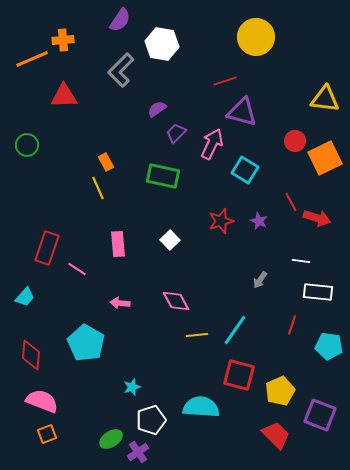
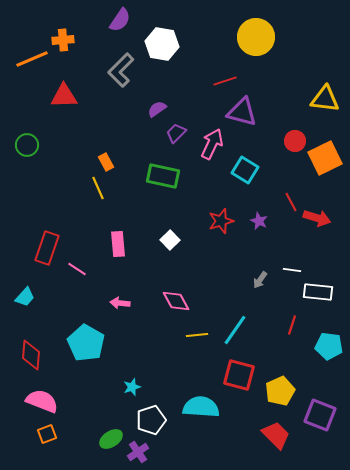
white line at (301, 261): moved 9 px left, 9 px down
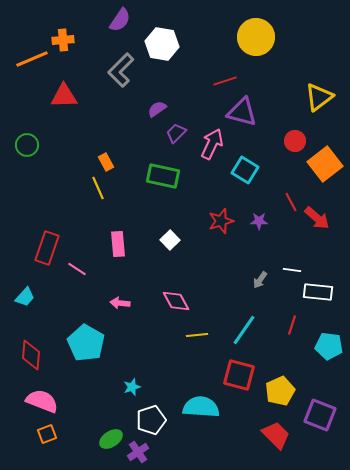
yellow triangle at (325, 99): moved 6 px left, 2 px up; rotated 44 degrees counterclockwise
orange square at (325, 158): moved 6 px down; rotated 12 degrees counterclockwise
red arrow at (317, 218): rotated 24 degrees clockwise
purple star at (259, 221): rotated 24 degrees counterclockwise
cyan line at (235, 330): moved 9 px right
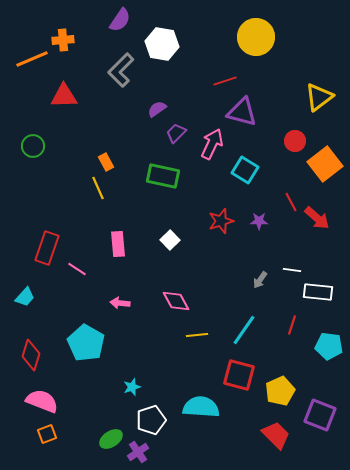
green circle at (27, 145): moved 6 px right, 1 px down
red diamond at (31, 355): rotated 12 degrees clockwise
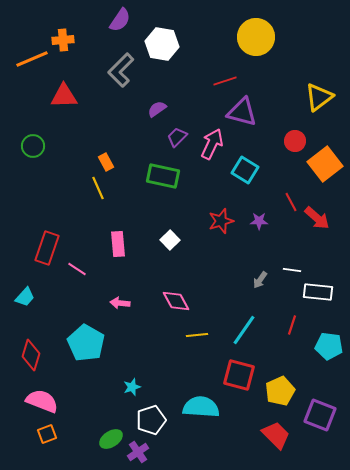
purple trapezoid at (176, 133): moved 1 px right, 4 px down
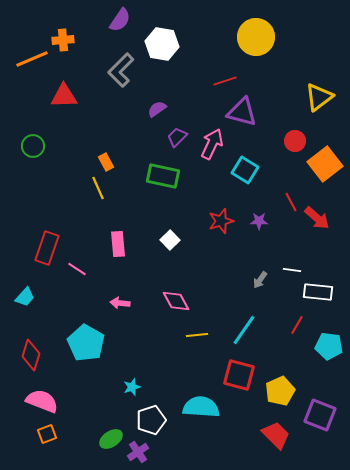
red line at (292, 325): moved 5 px right; rotated 12 degrees clockwise
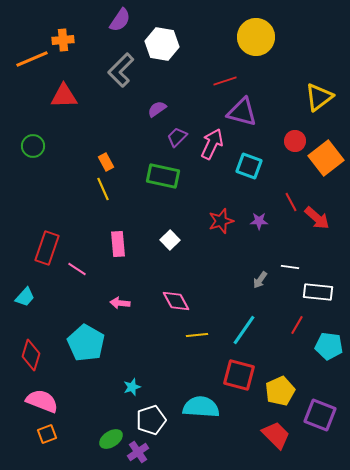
orange square at (325, 164): moved 1 px right, 6 px up
cyan square at (245, 170): moved 4 px right, 4 px up; rotated 12 degrees counterclockwise
yellow line at (98, 188): moved 5 px right, 1 px down
white line at (292, 270): moved 2 px left, 3 px up
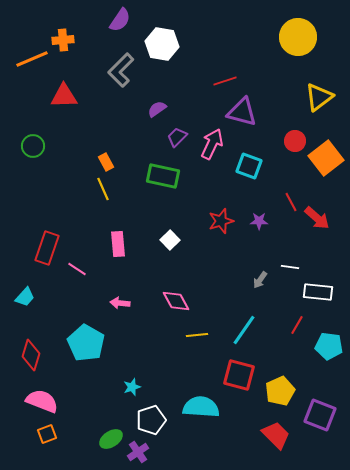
yellow circle at (256, 37): moved 42 px right
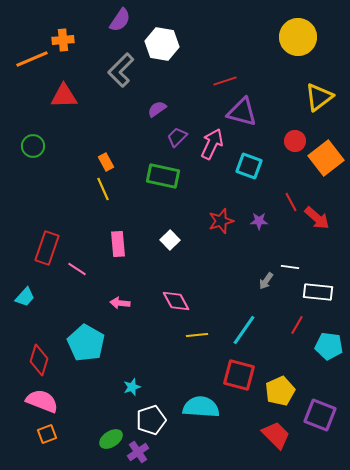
gray arrow at (260, 280): moved 6 px right, 1 px down
red diamond at (31, 355): moved 8 px right, 5 px down
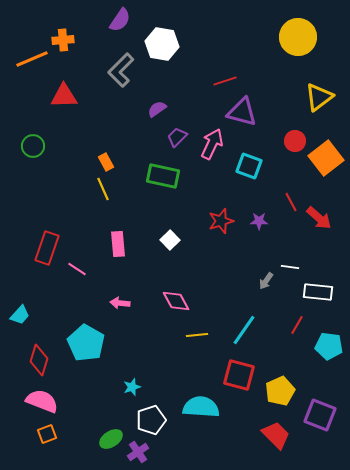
red arrow at (317, 218): moved 2 px right
cyan trapezoid at (25, 297): moved 5 px left, 18 px down
